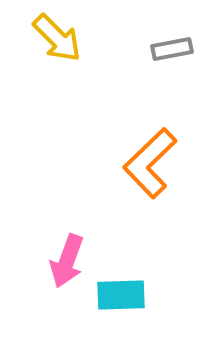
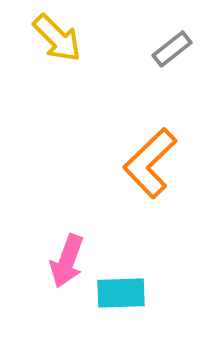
gray rectangle: rotated 27 degrees counterclockwise
cyan rectangle: moved 2 px up
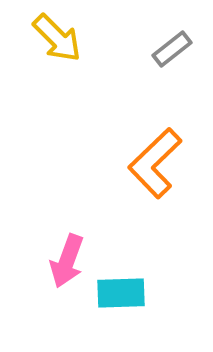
orange L-shape: moved 5 px right
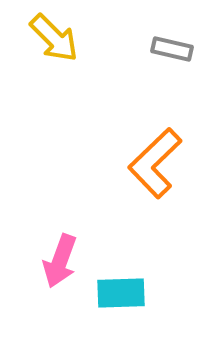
yellow arrow: moved 3 px left
gray rectangle: rotated 51 degrees clockwise
pink arrow: moved 7 px left
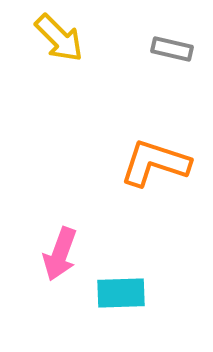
yellow arrow: moved 5 px right
orange L-shape: rotated 62 degrees clockwise
pink arrow: moved 7 px up
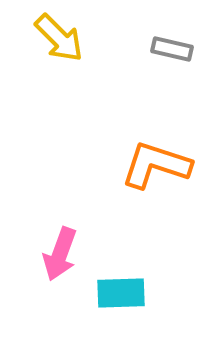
orange L-shape: moved 1 px right, 2 px down
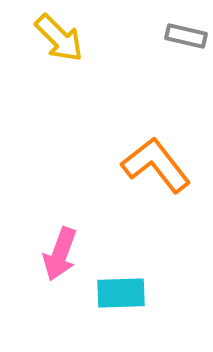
gray rectangle: moved 14 px right, 13 px up
orange L-shape: rotated 34 degrees clockwise
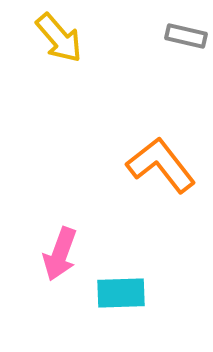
yellow arrow: rotated 4 degrees clockwise
orange L-shape: moved 5 px right
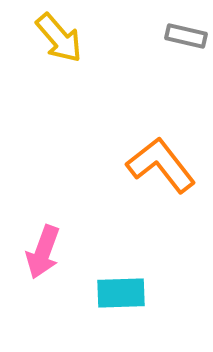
pink arrow: moved 17 px left, 2 px up
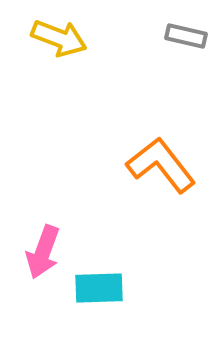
yellow arrow: rotated 28 degrees counterclockwise
cyan rectangle: moved 22 px left, 5 px up
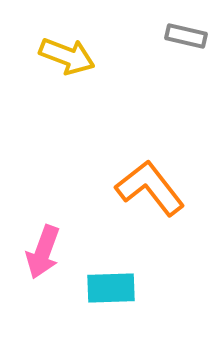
yellow arrow: moved 8 px right, 18 px down
orange L-shape: moved 11 px left, 23 px down
cyan rectangle: moved 12 px right
